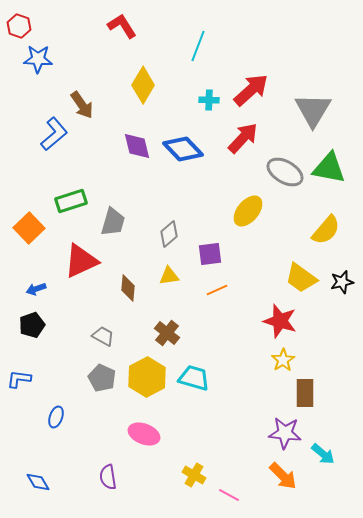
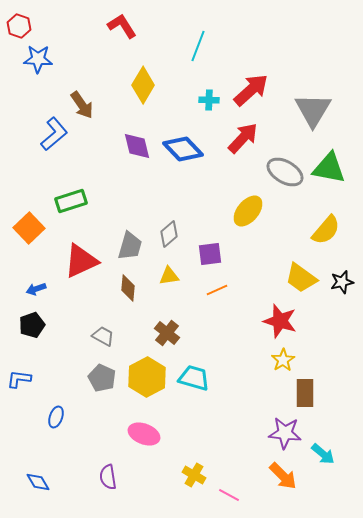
gray trapezoid at (113, 222): moved 17 px right, 24 px down
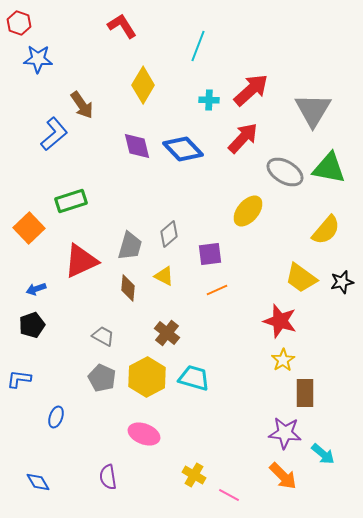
red hexagon at (19, 26): moved 3 px up
yellow triangle at (169, 276): moved 5 px left; rotated 35 degrees clockwise
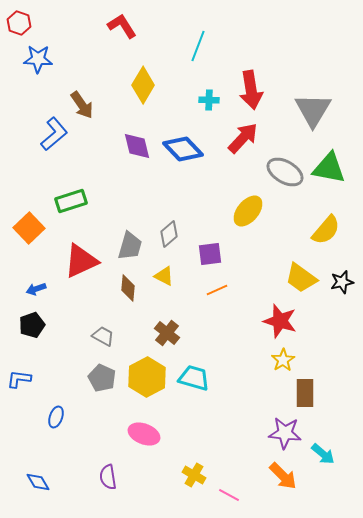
red arrow at (251, 90): rotated 123 degrees clockwise
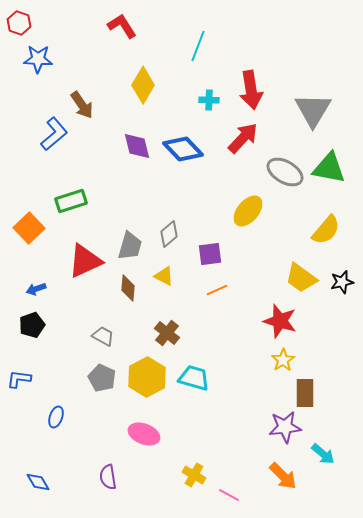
red triangle at (81, 261): moved 4 px right
purple star at (285, 433): moved 6 px up; rotated 12 degrees counterclockwise
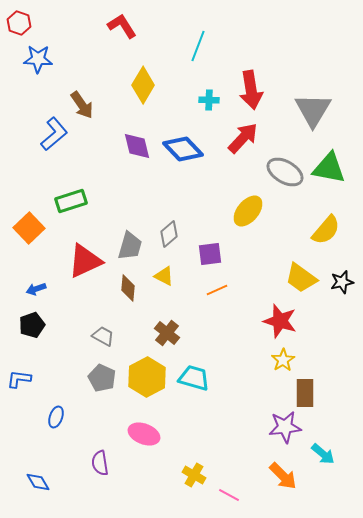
purple semicircle at (108, 477): moved 8 px left, 14 px up
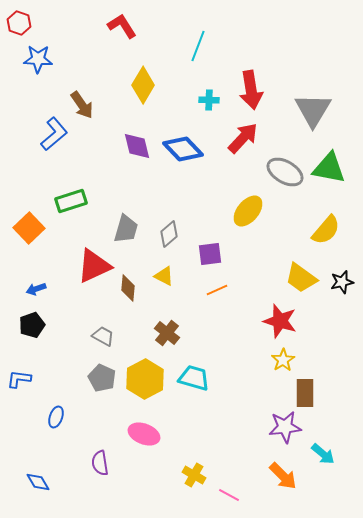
gray trapezoid at (130, 246): moved 4 px left, 17 px up
red triangle at (85, 261): moved 9 px right, 5 px down
yellow hexagon at (147, 377): moved 2 px left, 2 px down
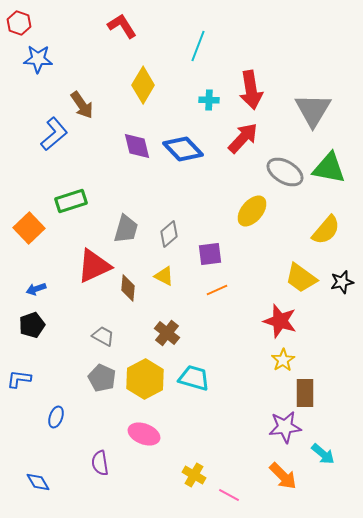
yellow ellipse at (248, 211): moved 4 px right
